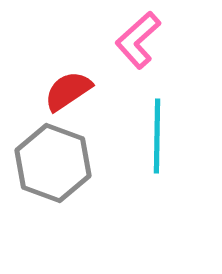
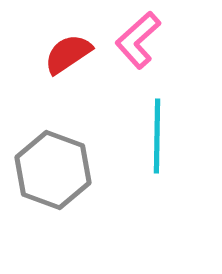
red semicircle: moved 37 px up
gray hexagon: moved 7 px down
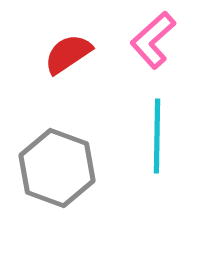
pink L-shape: moved 15 px right
gray hexagon: moved 4 px right, 2 px up
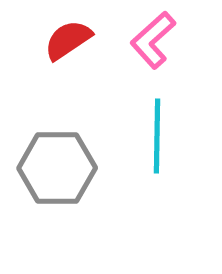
red semicircle: moved 14 px up
gray hexagon: rotated 20 degrees counterclockwise
